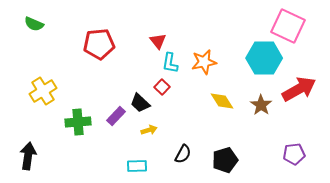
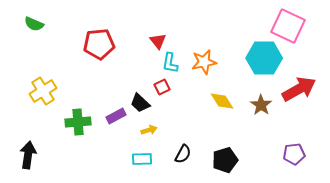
red square: rotated 21 degrees clockwise
purple rectangle: rotated 18 degrees clockwise
black arrow: moved 1 px up
cyan rectangle: moved 5 px right, 7 px up
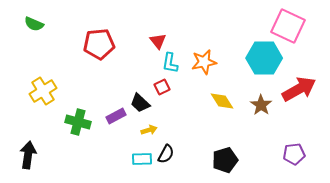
green cross: rotated 20 degrees clockwise
black semicircle: moved 17 px left
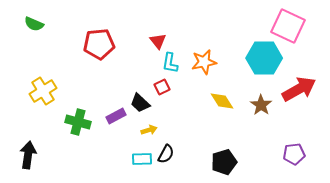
black pentagon: moved 1 px left, 2 px down
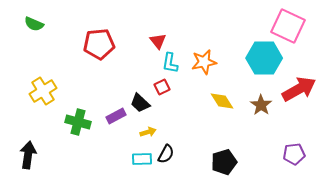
yellow arrow: moved 1 px left, 2 px down
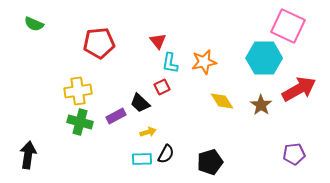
red pentagon: moved 1 px up
yellow cross: moved 35 px right; rotated 24 degrees clockwise
green cross: moved 2 px right
black pentagon: moved 14 px left
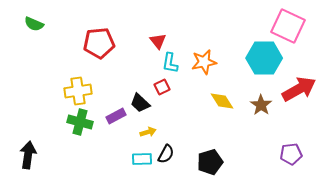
purple pentagon: moved 3 px left
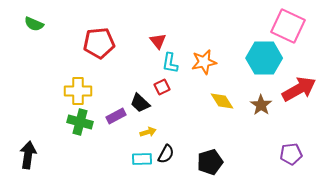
yellow cross: rotated 8 degrees clockwise
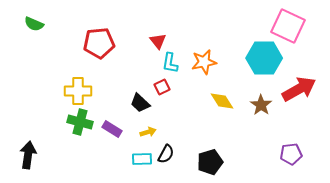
purple rectangle: moved 4 px left, 13 px down; rotated 60 degrees clockwise
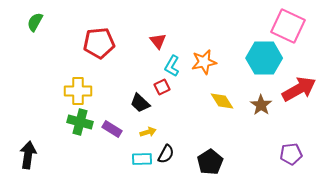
green semicircle: moved 1 px right, 2 px up; rotated 96 degrees clockwise
cyan L-shape: moved 2 px right, 3 px down; rotated 20 degrees clockwise
black pentagon: rotated 15 degrees counterclockwise
